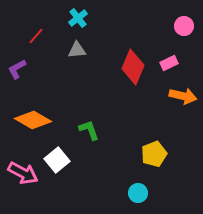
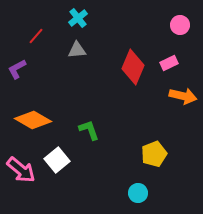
pink circle: moved 4 px left, 1 px up
pink arrow: moved 2 px left, 3 px up; rotated 12 degrees clockwise
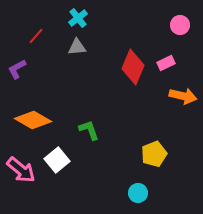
gray triangle: moved 3 px up
pink rectangle: moved 3 px left
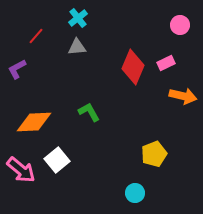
orange diamond: moved 1 px right, 2 px down; rotated 33 degrees counterclockwise
green L-shape: moved 18 px up; rotated 10 degrees counterclockwise
cyan circle: moved 3 px left
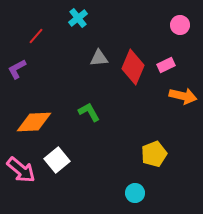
gray triangle: moved 22 px right, 11 px down
pink rectangle: moved 2 px down
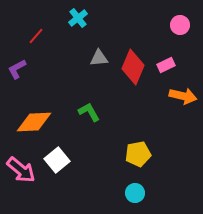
yellow pentagon: moved 16 px left; rotated 10 degrees clockwise
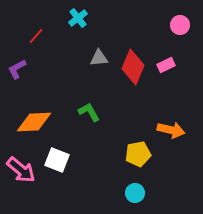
orange arrow: moved 12 px left, 34 px down
white square: rotated 30 degrees counterclockwise
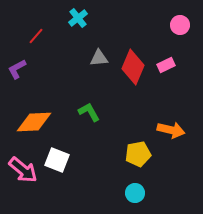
pink arrow: moved 2 px right
